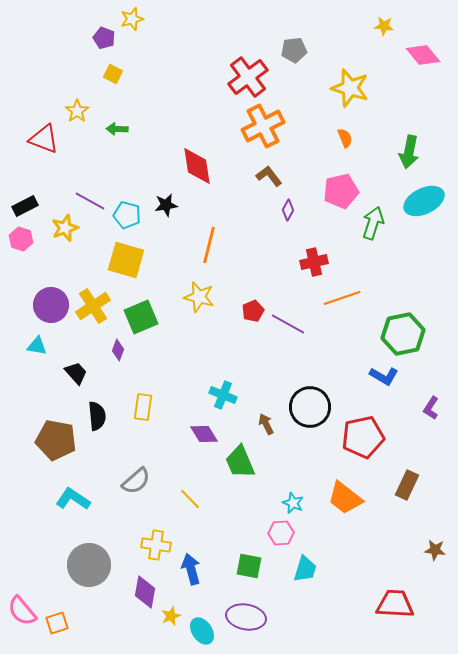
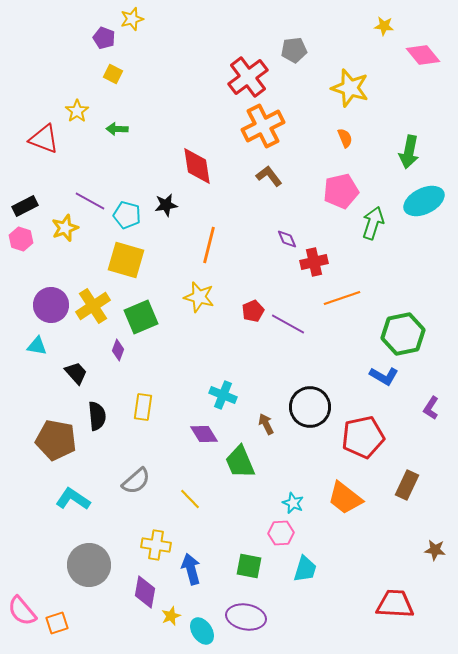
purple diamond at (288, 210): moved 1 px left, 29 px down; rotated 50 degrees counterclockwise
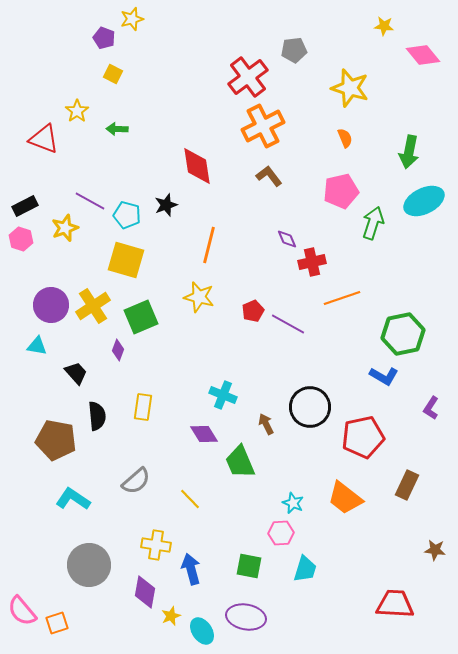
black star at (166, 205): rotated 10 degrees counterclockwise
red cross at (314, 262): moved 2 px left
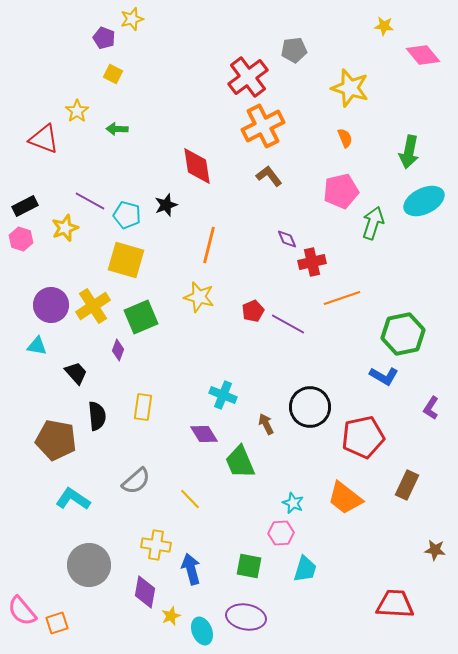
cyan ellipse at (202, 631): rotated 12 degrees clockwise
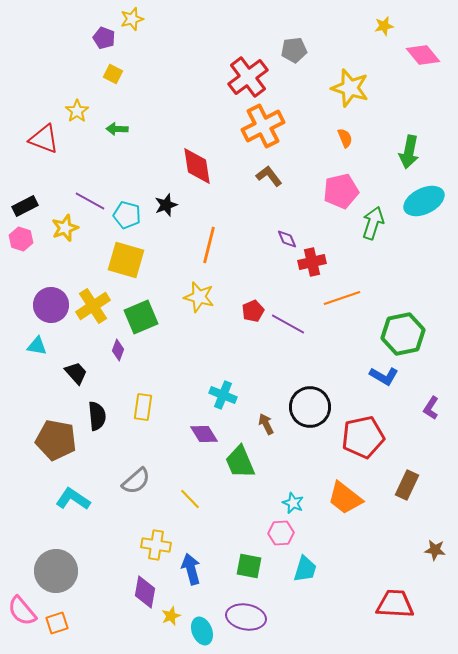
yellow star at (384, 26): rotated 18 degrees counterclockwise
gray circle at (89, 565): moved 33 px left, 6 px down
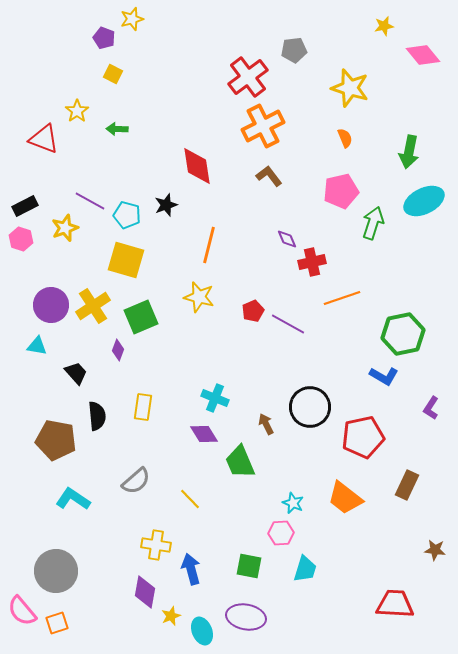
cyan cross at (223, 395): moved 8 px left, 3 px down
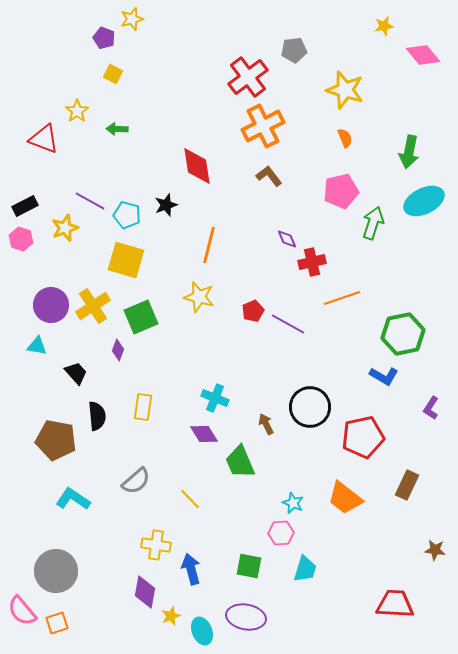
yellow star at (350, 88): moved 5 px left, 2 px down
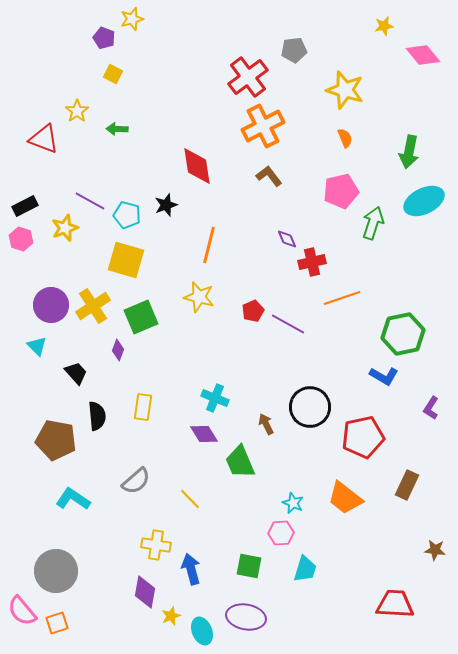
cyan triangle at (37, 346): rotated 35 degrees clockwise
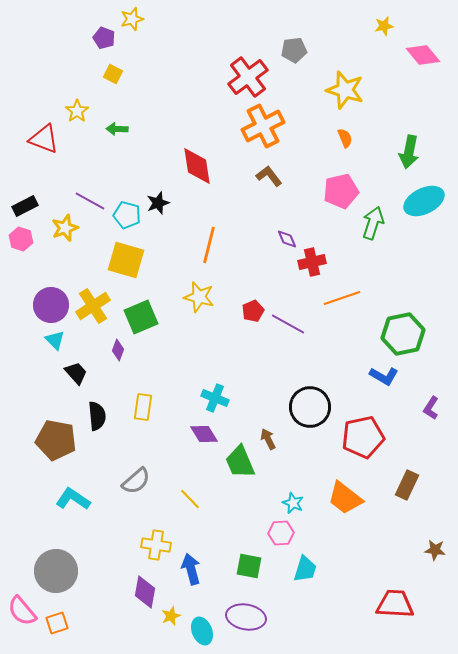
black star at (166, 205): moved 8 px left, 2 px up
cyan triangle at (37, 346): moved 18 px right, 6 px up
brown arrow at (266, 424): moved 2 px right, 15 px down
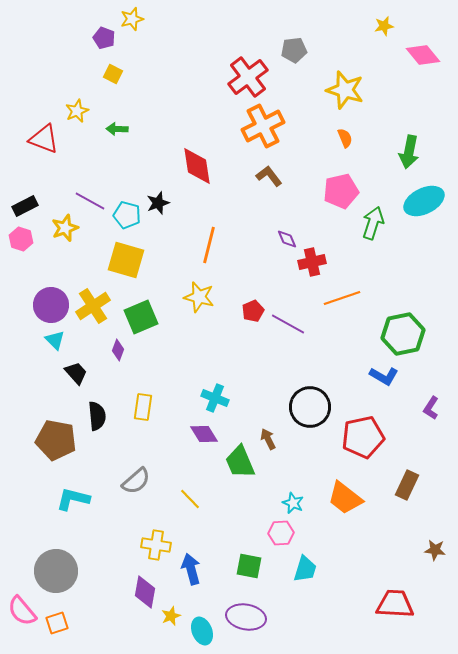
yellow star at (77, 111): rotated 10 degrees clockwise
cyan L-shape at (73, 499): rotated 20 degrees counterclockwise
